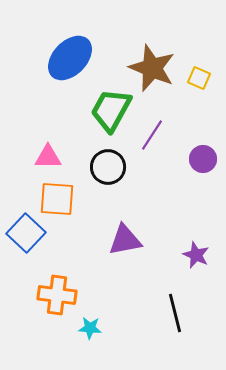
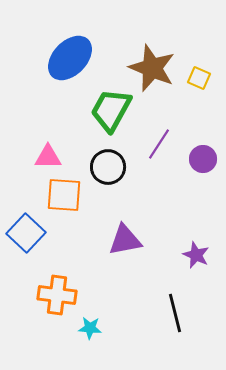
purple line: moved 7 px right, 9 px down
orange square: moved 7 px right, 4 px up
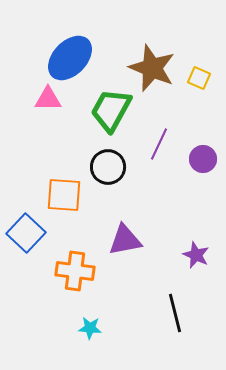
purple line: rotated 8 degrees counterclockwise
pink triangle: moved 58 px up
orange cross: moved 18 px right, 24 px up
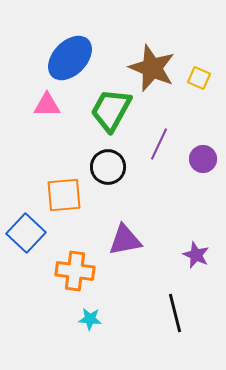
pink triangle: moved 1 px left, 6 px down
orange square: rotated 9 degrees counterclockwise
cyan star: moved 9 px up
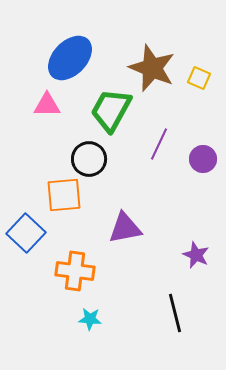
black circle: moved 19 px left, 8 px up
purple triangle: moved 12 px up
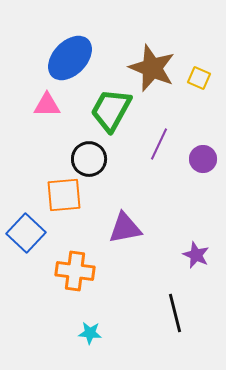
cyan star: moved 14 px down
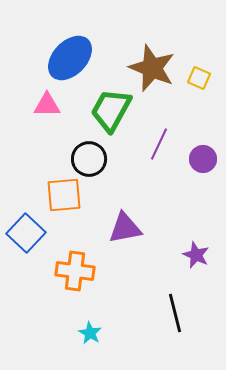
cyan star: rotated 25 degrees clockwise
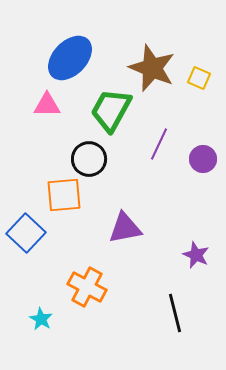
orange cross: moved 12 px right, 16 px down; rotated 21 degrees clockwise
cyan star: moved 49 px left, 14 px up
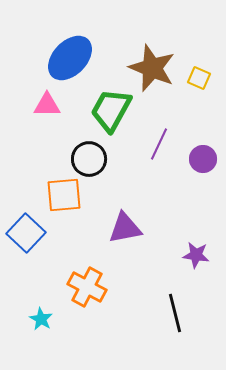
purple star: rotated 16 degrees counterclockwise
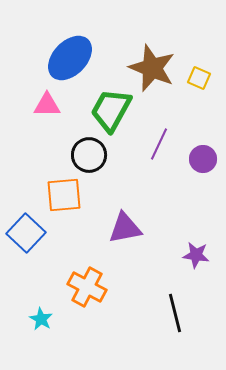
black circle: moved 4 px up
